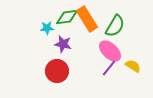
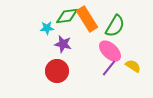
green diamond: moved 1 px up
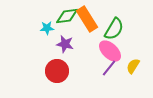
green semicircle: moved 1 px left, 3 px down
purple star: moved 2 px right
yellow semicircle: rotated 91 degrees counterclockwise
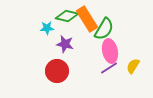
green diamond: rotated 20 degrees clockwise
green semicircle: moved 10 px left
pink ellipse: rotated 35 degrees clockwise
purple line: rotated 18 degrees clockwise
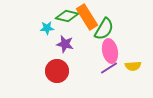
orange rectangle: moved 2 px up
yellow semicircle: rotated 126 degrees counterclockwise
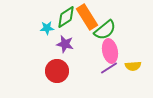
green diamond: moved 1 px left, 1 px down; rotated 45 degrees counterclockwise
green semicircle: moved 1 px right, 1 px down; rotated 20 degrees clockwise
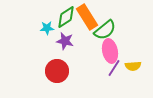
purple star: moved 3 px up
purple line: moved 5 px right; rotated 24 degrees counterclockwise
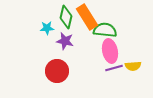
green diamond: rotated 45 degrees counterclockwise
green semicircle: rotated 135 degrees counterclockwise
purple line: rotated 42 degrees clockwise
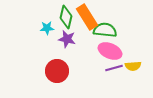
purple star: moved 2 px right, 2 px up
pink ellipse: rotated 55 degrees counterclockwise
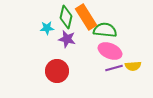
orange rectangle: moved 1 px left
